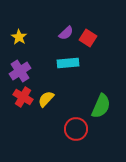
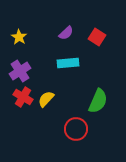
red square: moved 9 px right, 1 px up
green semicircle: moved 3 px left, 5 px up
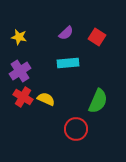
yellow star: rotated 21 degrees counterclockwise
yellow semicircle: rotated 72 degrees clockwise
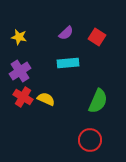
red circle: moved 14 px right, 11 px down
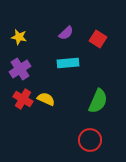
red square: moved 1 px right, 2 px down
purple cross: moved 2 px up
red cross: moved 2 px down
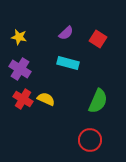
cyan rectangle: rotated 20 degrees clockwise
purple cross: rotated 25 degrees counterclockwise
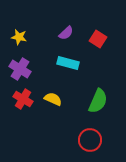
yellow semicircle: moved 7 px right
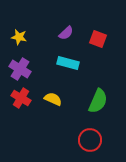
red square: rotated 12 degrees counterclockwise
red cross: moved 2 px left, 1 px up
